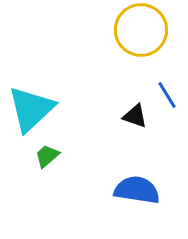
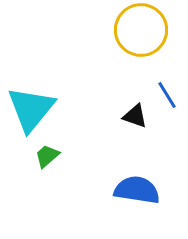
cyan triangle: rotated 8 degrees counterclockwise
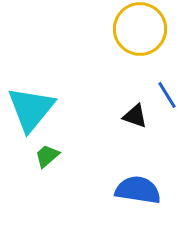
yellow circle: moved 1 px left, 1 px up
blue semicircle: moved 1 px right
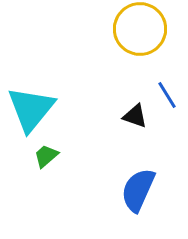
green trapezoid: moved 1 px left
blue semicircle: rotated 75 degrees counterclockwise
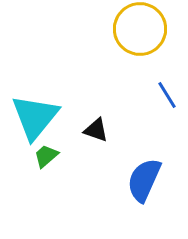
cyan triangle: moved 4 px right, 8 px down
black triangle: moved 39 px left, 14 px down
blue semicircle: moved 6 px right, 10 px up
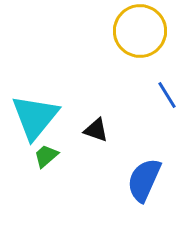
yellow circle: moved 2 px down
